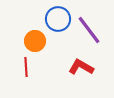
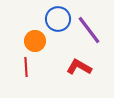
red L-shape: moved 2 px left
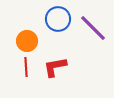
purple line: moved 4 px right, 2 px up; rotated 8 degrees counterclockwise
orange circle: moved 8 px left
red L-shape: moved 24 px left; rotated 40 degrees counterclockwise
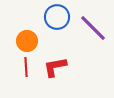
blue circle: moved 1 px left, 2 px up
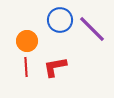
blue circle: moved 3 px right, 3 px down
purple line: moved 1 px left, 1 px down
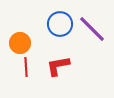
blue circle: moved 4 px down
orange circle: moved 7 px left, 2 px down
red L-shape: moved 3 px right, 1 px up
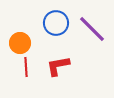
blue circle: moved 4 px left, 1 px up
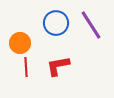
purple line: moved 1 px left, 4 px up; rotated 12 degrees clockwise
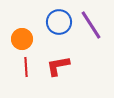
blue circle: moved 3 px right, 1 px up
orange circle: moved 2 px right, 4 px up
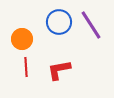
red L-shape: moved 1 px right, 4 px down
